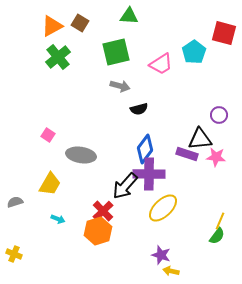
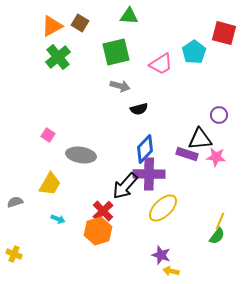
blue diamond: rotated 8 degrees clockwise
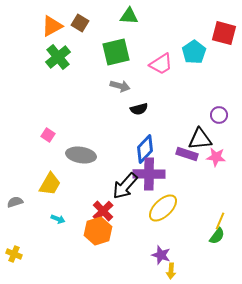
yellow arrow: rotated 98 degrees counterclockwise
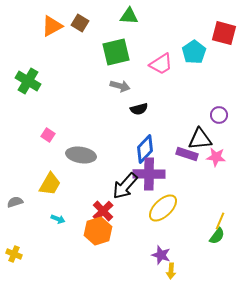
green cross: moved 30 px left, 24 px down; rotated 20 degrees counterclockwise
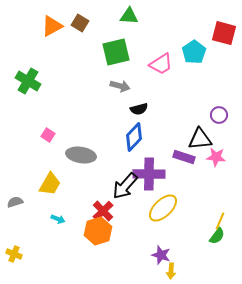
blue diamond: moved 11 px left, 12 px up
purple rectangle: moved 3 px left, 3 px down
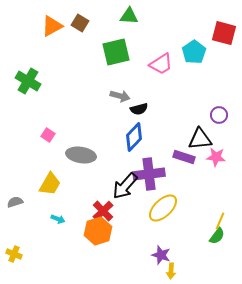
gray arrow: moved 10 px down
purple cross: rotated 8 degrees counterclockwise
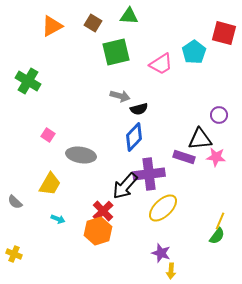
brown square: moved 13 px right
gray semicircle: rotated 119 degrees counterclockwise
purple star: moved 2 px up
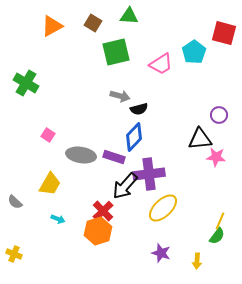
green cross: moved 2 px left, 2 px down
purple rectangle: moved 70 px left
yellow arrow: moved 26 px right, 10 px up
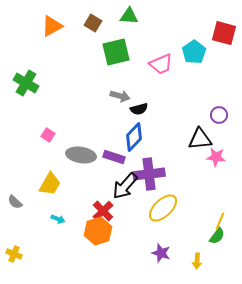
pink trapezoid: rotated 10 degrees clockwise
